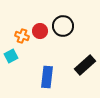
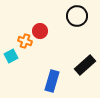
black circle: moved 14 px right, 10 px up
orange cross: moved 3 px right, 5 px down
blue rectangle: moved 5 px right, 4 px down; rotated 10 degrees clockwise
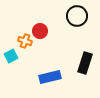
black rectangle: moved 2 px up; rotated 30 degrees counterclockwise
blue rectangle: moved 2 px left, 4 px up; rotated 60 degrees clockwise
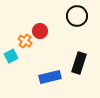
orange cross: rotated 16 degrees clockwise
black rectangle: moved 6 px left
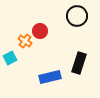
cyan square: moved 1 px left, 2 px down
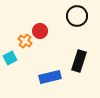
black rectangle: moved 2 px up
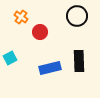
red circle: moved 1 px down
orange cross: moved 4 px left, 24 px up
black rectangle: rotated 20 degrees counterclockwise
blue rectangle: moved 9 px up
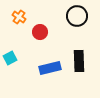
orange cross: moved 2 px left
